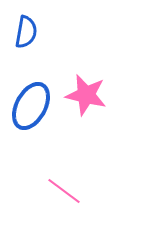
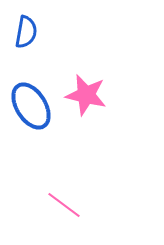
blue ellipse: rotated 60 degrees counterclockwise
pink line: moved 14 px down
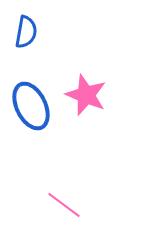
pink star: rotated 9 degrees clockwise
blue ellipse: rotated 6 degrees clockwise
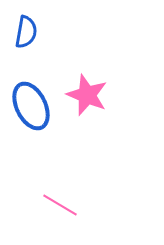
pink star: moved 1 px right
pink line: moved 4 px left; rotated 6 degrees counterclockwise
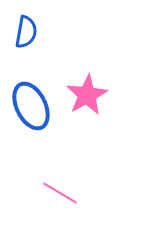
pink star: rotated 21 degrees clockwise
pink line: moved 12 px up
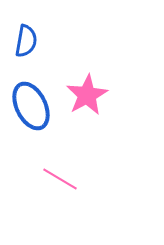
blue semicircle: moved 9 px down
pink line: moved 14 px up
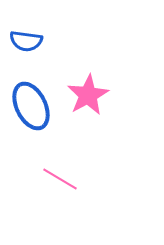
blue semicircle: rotated 88 degrees clockwise
pink star: moved 1 px right
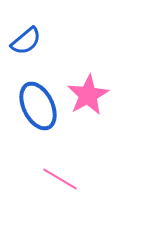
blue semicircle: rotated 48 degrees counterclockwise
blue ellipse: moved 7 px right
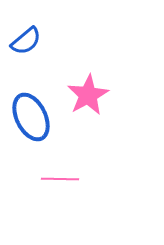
blue ellipse: moved 7 px left, 11 px down
pink line: rotated 30 degrees counterclockwise
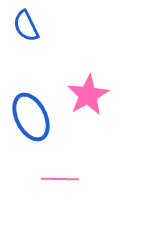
blue semicircle: moved 15 px up; rotated 104 degrees clockwise
